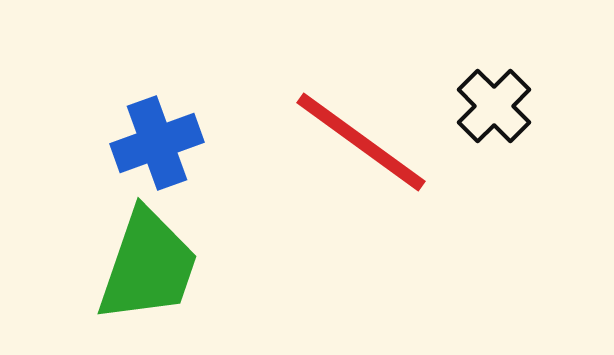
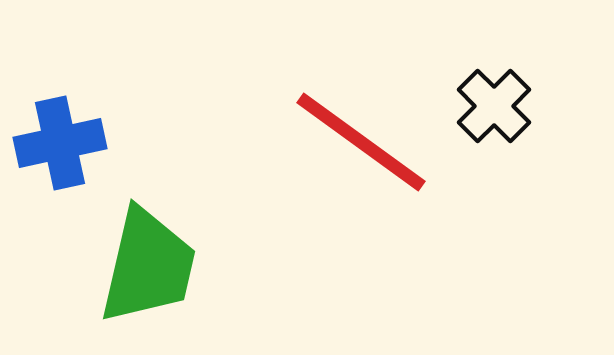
blue cross: moved 97 px left; rotated 8 degrees clockwise
green trapezoid: rotated 6 degrees counterclockwise
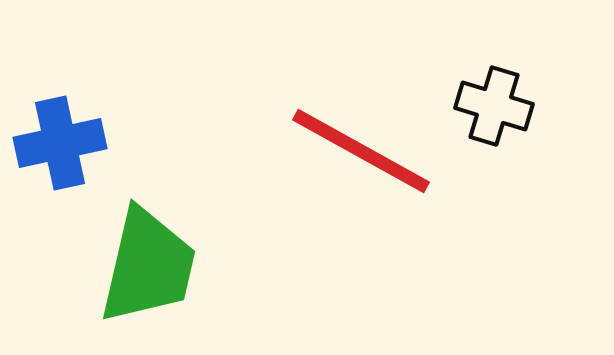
black cross: rotated 28 degrees counterclockwise
red line: moved 9 px down; rotated 7 degrees counterclockwise
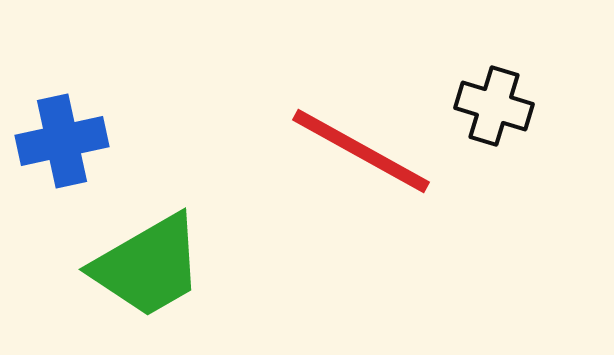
blue cross: moved 2 px right, 2 px up
green trapezoid: rotated 47 degrees clockwise
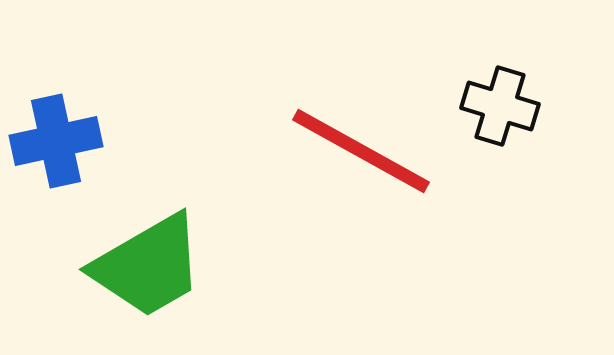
black cross: moved 6 px right
blue cross: moved 6 px left
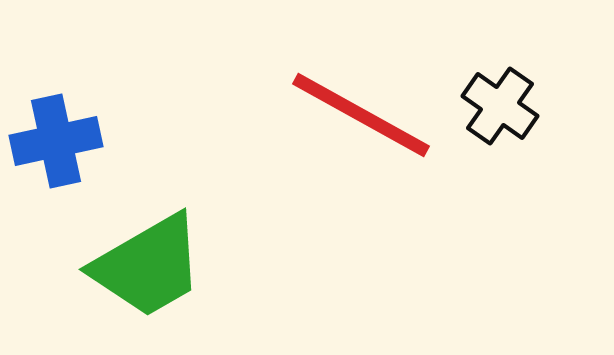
black cross: rotated 18 degrees clockwise
red line: moved 36 px up
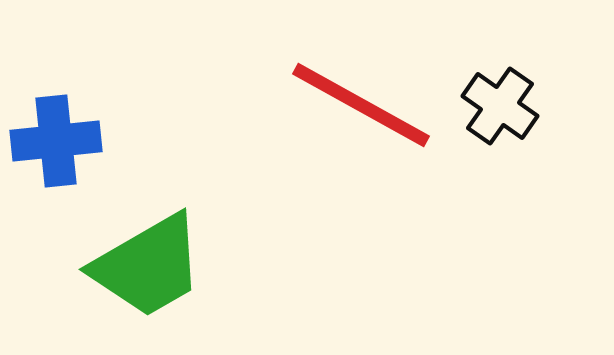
red line: moved 10 px up
blue cross: rotated 6 degrees clockwise
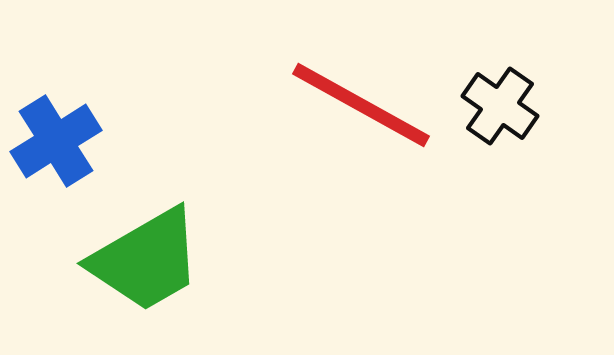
blue cross: rotated 26 degrees counterclockwise
green trapezoid: moved 2 px left, 6 px up
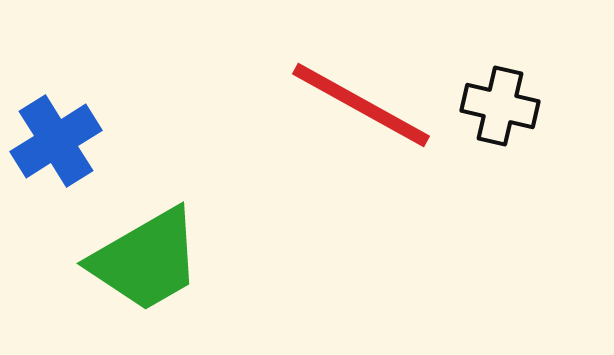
black cross: rotated 22 degrees counterclockwise
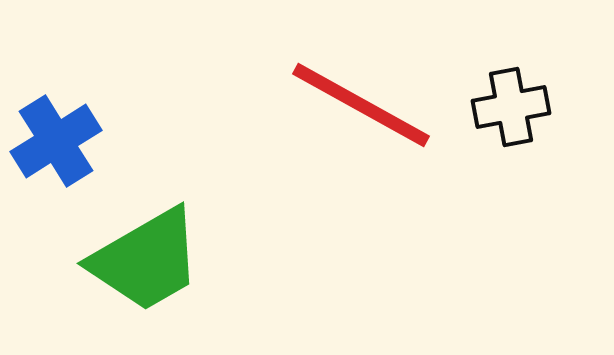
black cross: moved 11 px right, 1 px down; rotated 24 degrees counterclockwise
